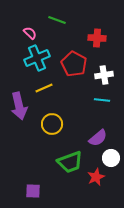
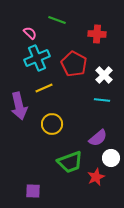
red cross: moved 4 px up
white cross: rotated 36 degrees counterclockwise
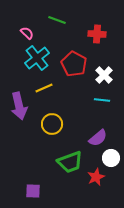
pink semicircle: moved 3 px left
cyan cross: rotated 15 degrees counterclockwise
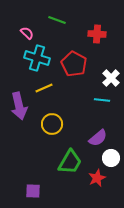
cyan cross: rotated 35 degrees counterclockwise
white cross: moved 7 px right, 3 px down
green trapezoid: rotated 40 degrees counterclockwise
red star: moved 1 px right, 1 px down
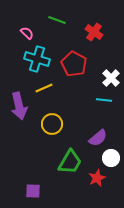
red cross: moved 3 px left, 2 px up; rotated 30 degrees clockwise
cyan cross: moved 1 px down
cyan line: moved 2 px right
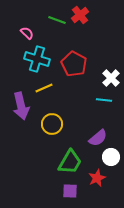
red cross: moved 14 px left, 17 px up; rotated 18 degrees clockwise
purple arrow: moved 2 px right
white circle: moved 1 px up
purple square: moved 37 px right
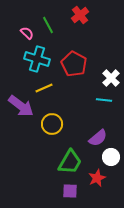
green line: moved 9 px left, 5 px down; rotated 42 degrees clockwise
purple arrow: rotated 40 degrees counterclockwise
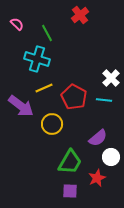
green line: moved 1 px left, 8 px down
pink semicircle: moved 10 px left, 9 px up
red pentagon: moved 33 px down
